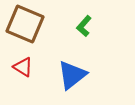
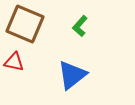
green L-shape: moved 4 px left
red triangle: moved 9 px left, 5 px up; rotated 20 degrees counterclockwise
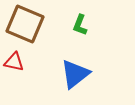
green L-shape: moved 1 px up; rotated 20 degrees counterclockwise
blue triangle: moved 3 px right, 1 px up
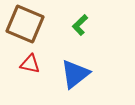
green L-shape: rotated 25 degrees clockwise
red triangle: moved 16 px right, 2 px down
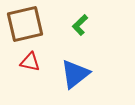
brown square: rotated 36 degrees counterclockwise
red triangle: moved 2 px up
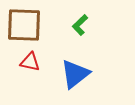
brown square: moved 1 px left, 1 px down; rotated 15 degrees clockwise
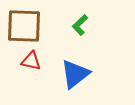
brown square: moved 1 px down
red triangle: moved 1 px right, 1 px up
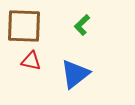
green L-shape: moved 2 px right
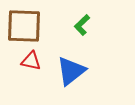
blue triangle: moved 4 px left, 3 px up
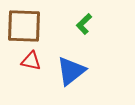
green L-shape: moved 2 px right, 1 px up
